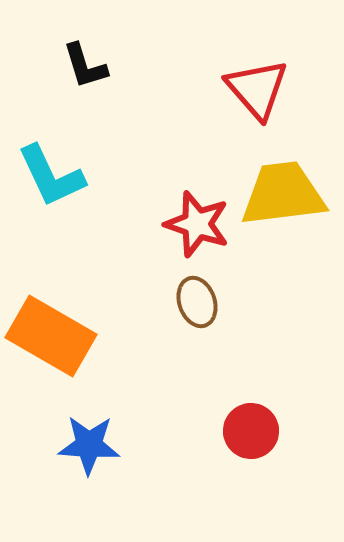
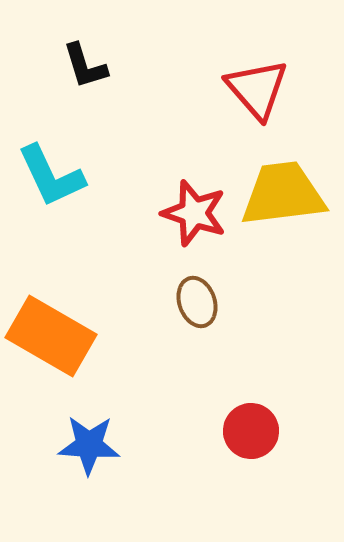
red star: moved 3 px left, 11 px up
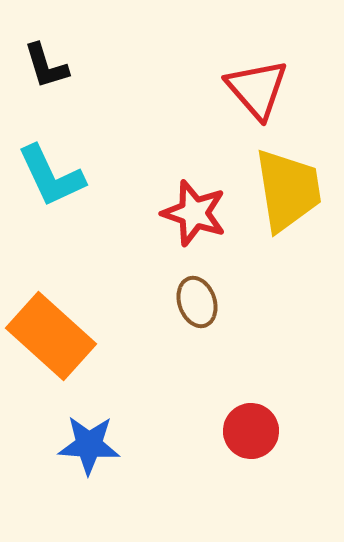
black L-shape: moved 39 px left
yellow trapezoid: moved 5 px right, 4 px up; rotated 88 degrees clockwise
orange rectangle: rotated 12 degrees clockwise
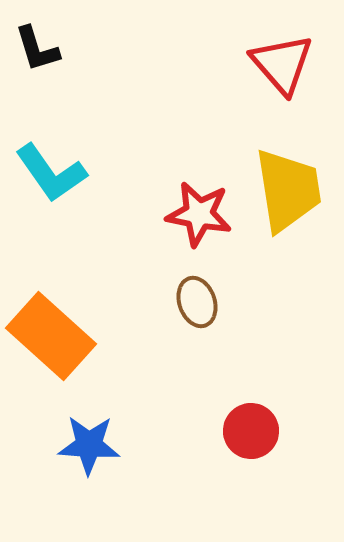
black L-shape: moved 9 px left, 17 px up
red triangle: moved 25 px right, 25 px up
cyan L-shape: moved 3 px up; rotated 10 degrees counterclockwise
red star: moved 5 px right, 1 px down; rotated 8 degrees counterclockwise
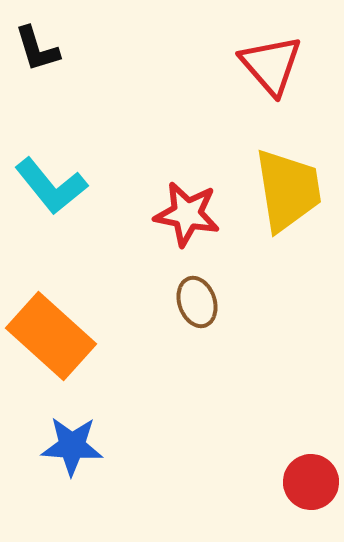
red triangle: moved 11 px left, 1 px down
cyan L-shape: moved 13 px down; rotated 4 degrees counterclockwise
red star: moved 12 px left
red circle: moved 60 px right, 51 px down
blue star: moved 17 px left, 1 px down
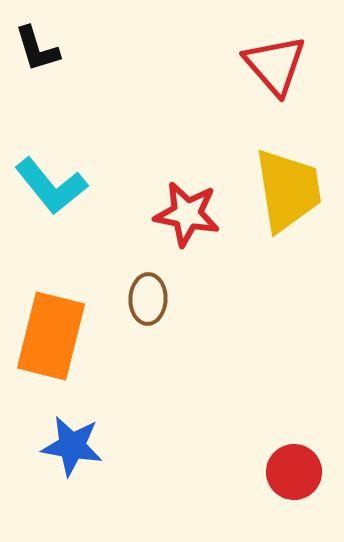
red triangle: moved 4 px right
brown ellipse: moved 49 px left, 3 px up; rotated 21 degrees clockwise
orange rectangle: rotated 62 degrees clockwise
blue star: rotated 6 degrees clockwise
red circle: moved 17 px left, 10 px up
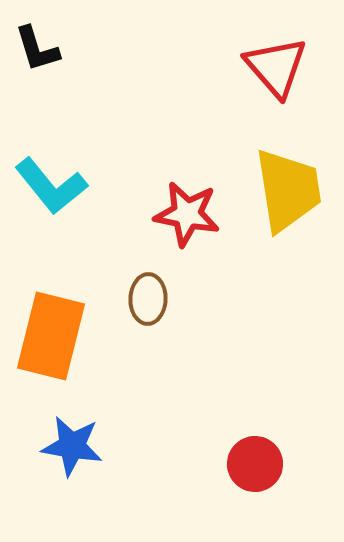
red triangle: moved 1 px right, 2 px down
red circle: moved 39 px left, 8 px up
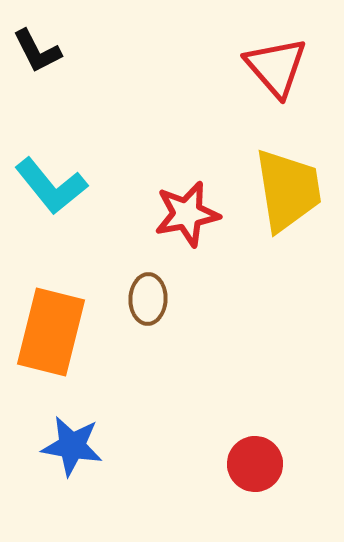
black L-shape: moved 2 px down; rotated 10 degrees counterclockwise
red star: rotated 22 degrees counterclockwise
orange rectangle: moved 4 px up
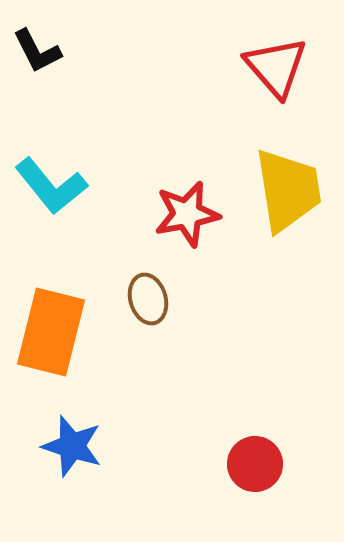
brown ellipse: rotated 18 degrees counterclockwise
blue star: rotated 8 degrees clockwise
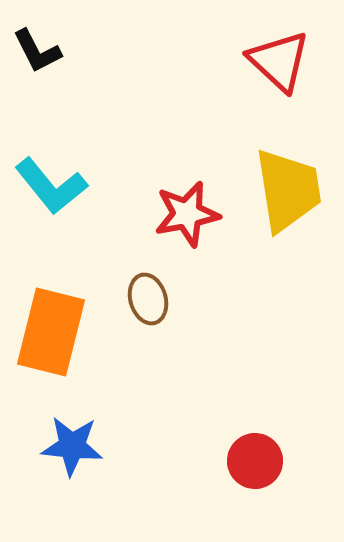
red triangle: moved 3 px right, 6 px up; rotated 6 degrees counterclockwise
blue star: rotated 12 degrees counterclockwise
red circle: moved 3 px up
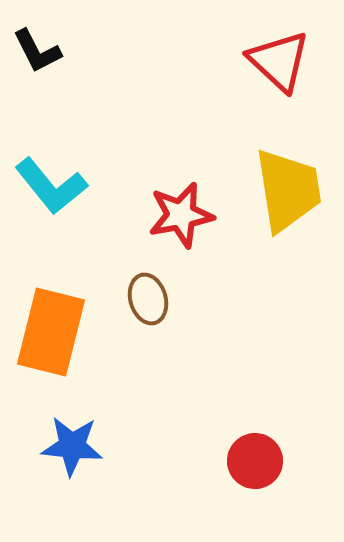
red star: moved 6 px left, 1 px down
